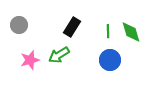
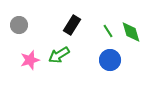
black rectangle: moved 2 px up
green line: rotated 32 degrees counterclockwise
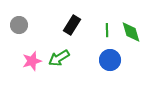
green line: moved 1 px left, 1 px up; rotated 32 degrees clockwise
green arrow: moved 3 px down
pink star: moved 2 px right, 1 px down
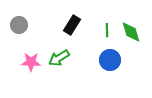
pink star: moved 1 px left, 1 px down; rotated 18 degrees clockwise
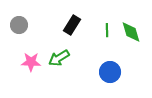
blue circle: moved 12 px down
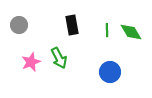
black rectangle: rotated 42 degrees counterclockwise
green diamond: rotated 15 degrees counterclockwise
green arrow: rotated 85 degrees counterclockwise
pink star: rotated 24 degrees counterclockwise
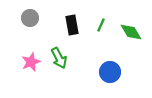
gray circle: moved 11 px right, 7 px up
green line: moved 6 px left, 5 px up; rotated 24 degrees clockwise
